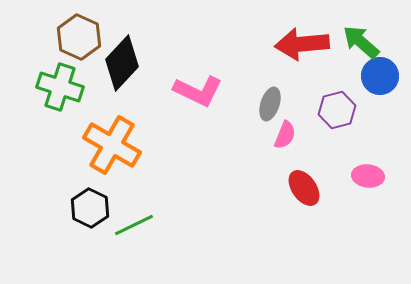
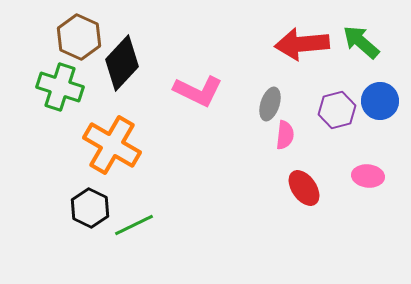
blue circle: moved 25 px down
pink semicircle: rotated 16 degrees counterclockwise
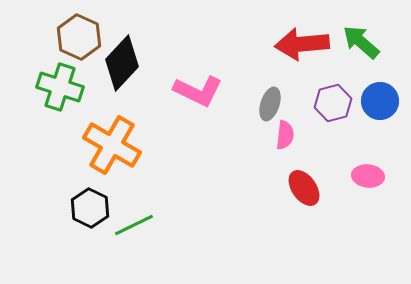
purple hexagon: moved 4 px left, 7 px up
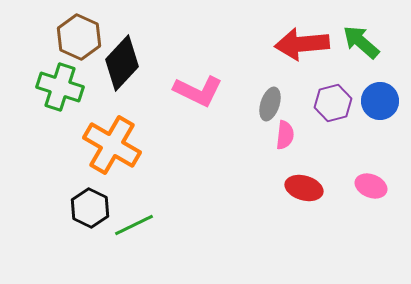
pink ellipse: moved 3 px right, 10 px down; rotated 16 degrees clockwise
red ellipse: rotated 39 degrees counterclockwise
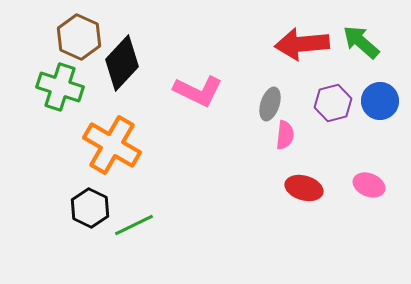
pink ellipse: moved 2 px left, 1 px up
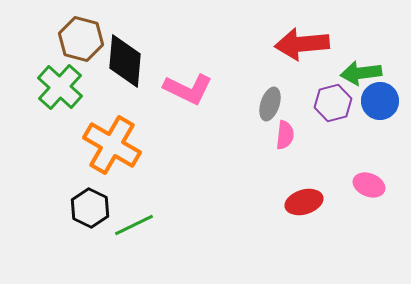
brown hexagon: moved 2 px right, 2 px down; rotated 9 degrees counterclockwise
green arrow: moved 31 px down; rotated 48 degrees counterclockwise
black diamond: moved 3 px right, 2 px up; rotated 38 degrees counterclockwise
green cross: rotated 24 degrees clockwise
pink L-shape: moved 10 px left, 2 px up
red ellipse: moved 14 px down; rotated 33 degrees counterclockwise
